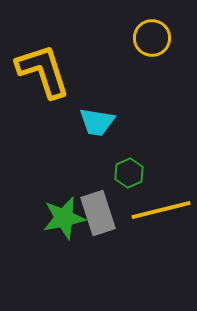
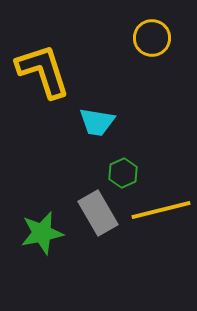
green hexagon: moved 6 px left
gray rectangle: rotated 12 degrees counterclockwise
green star: moved 22 px left, 15 px down
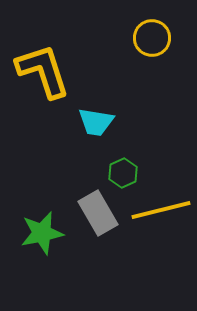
cyan trapezoid: moved 1 px left
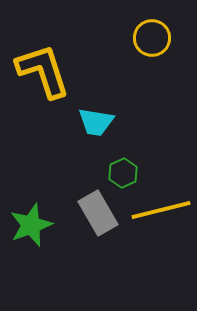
green star: moved 11 px left, 8 px up; rotated 9 degrees counterclockwise
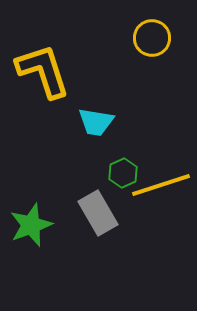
yellow line: moved 25 px up; rotated 4 degrees counterclockwise
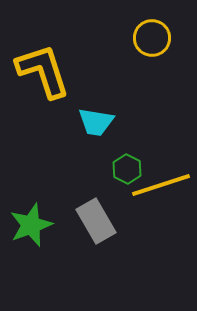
green hexagon: moved 4 px right, 4 px up; rotated 8 degrees counterclockwise
gray rectangle: moved 2 px left, 8 px down
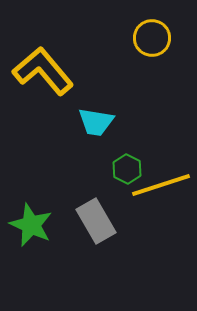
yellow L-shape: rotated 22 degrees counterclockwise
green star: rotated 27 degrees counterclockwise
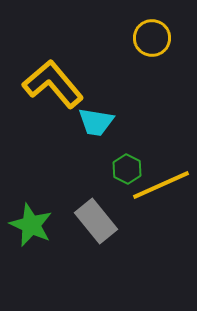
yellow L-shape: moved 10 px right, 13 px down
yellow line: rotated 6 degrees counterclockwise
gray rectangle: rotated 9 degrees counterclockwise
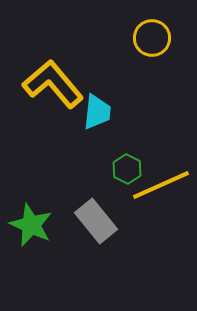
cyan trapezoid: moved 1 px right, 10 px up; rotated 93 degrees counterclockwise
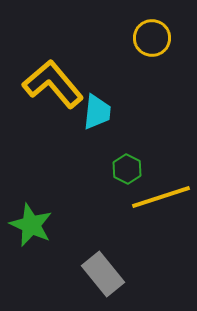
yellow line: moved 12 px down; rotated 6 degrees clockwise
gray rectangle: moved 7 px right, 53 px down
